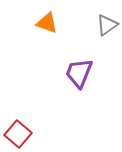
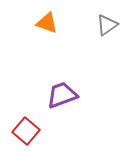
purple trapezoid: moved 17 px left, 22 px down; rotated 48 degrees clockwise
red square: moved 8 px right, 3 px up
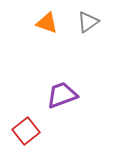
gray triangle: moved 19 px left, 3 px up
red square: rotated 12 degrees clockwise
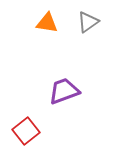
orange triangle: rotated 10 degrees counterclockwise
purple trapezoid: moved 2 px right, 4 px up
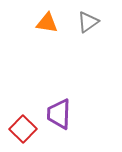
purple trapezoid: moved 5 px left, 23 px down; rotated 68 degrees counterclockwise
red square: moved 3 px left, 2 px up; rotated 8 degrees counterclockwise
